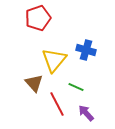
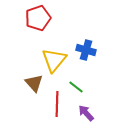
green line: rotated 14 degrees clockwise
red line: rotated 30 degrees clockwise
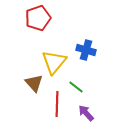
yellow triangle: moved 2 px down
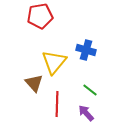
red pentagon: moved 2 px right, 2 px up; rotated 10 degrees clockwise
green line: moved 14 px right, 3 px down
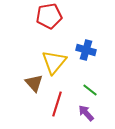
red pentagon: moved 9 px right
red line: rotated 15 degrees clockwise
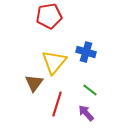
blue cross: moved 2 px down
brown triangle: rotated 18 degrees clockwise
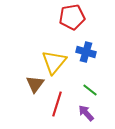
red pentagon: moved 23 px right, 1 px down
brown triangle: moved 1 px right, 1 px down
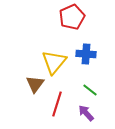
red pentagon: rotated 15 degrees counterclockwise
blue cross: moved 2 px down; rotated 12 degrees counterclockwise
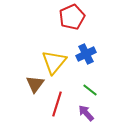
blue cross: rotated 30 degrees counterclockwise
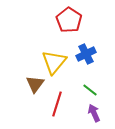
red pentagon: moved 3 px left, 3 px down; rotated 15 degrees counterclockwise
purple arrow: moved 8 px right; rotated 18 degrees clockwise
